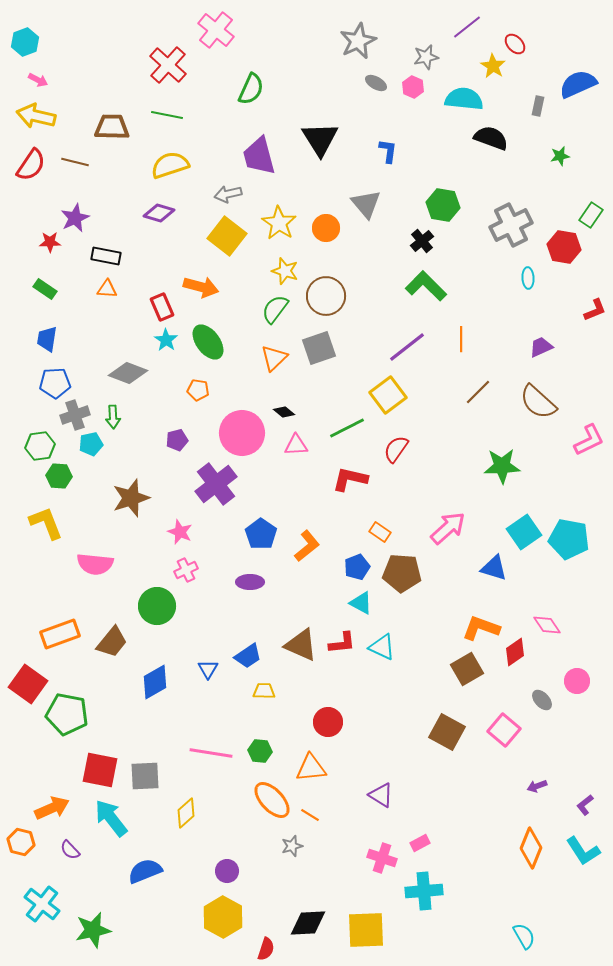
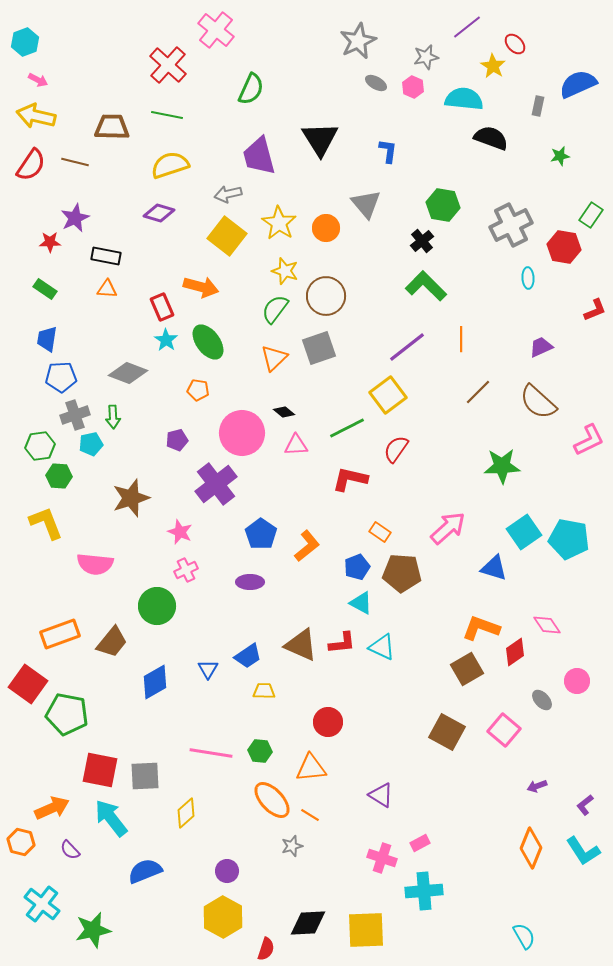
blue pentagon at (55, 383): moved 6 px right, 6 px up
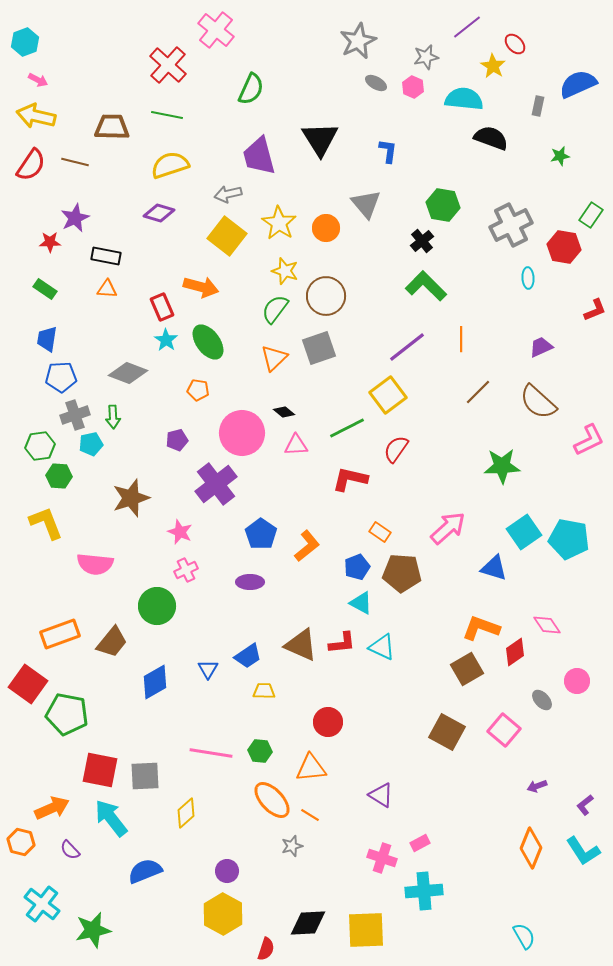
yellow hexagon at (223, 917): moved 3 px up
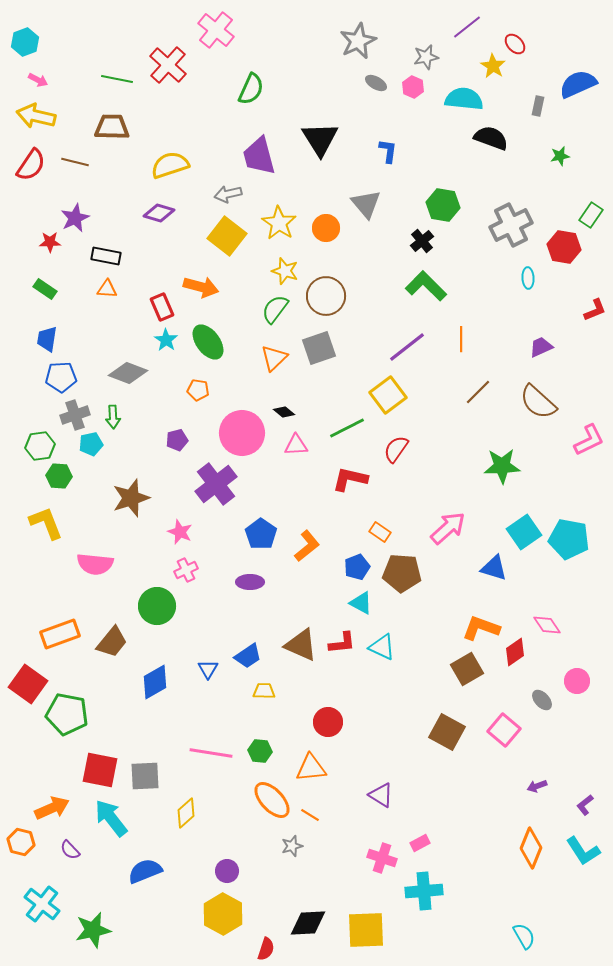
green line at (167, 115): moved 50 px left, 36 px up
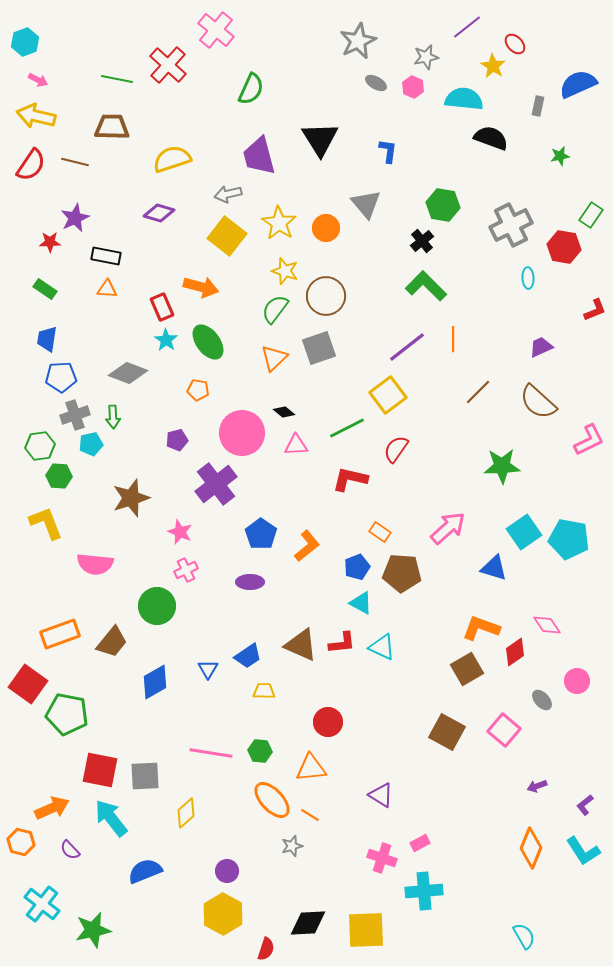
yellow semicircle at (170, 165): moved 2 px right, 6 px up
orange line at (461, 339): moved 8 px left
